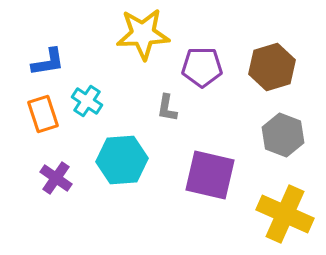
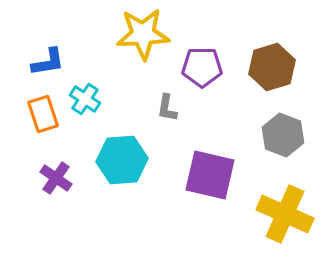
cyan cross: moved 2 px left, 2 px up
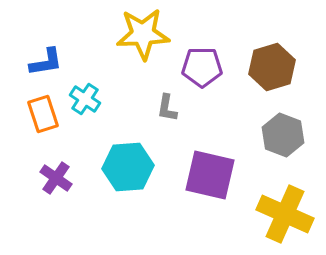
blue L-shape: moved 2 px left
cyan hexagon: moved 6 px right, 7 px down
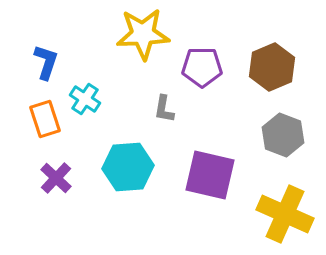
blue L-shape: rotated 63 degrees counterclockwise
brown hexagon: rotated 6 degrees counterclockwise
gray L-shape: moved 3 px left, 1 px down
orange rectangle: moved 2 px right, 5 px down
purple cross: rotated 8 degrees clockwise
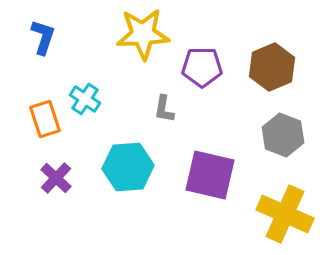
blue L-shape: moved 3 px left, 25 px up
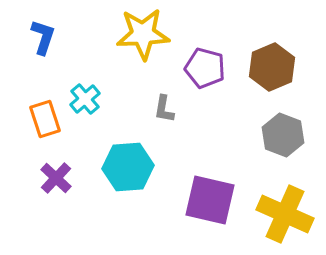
purple pentagon: moved 3 px right, 1 px down; rotated 15 degrees clockwise
cyan cross: rotated 16 degrees clockwise
purple square: moved 25 px down
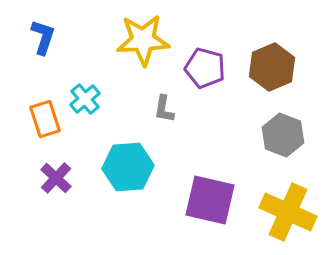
yellow star: moved 6 px down
yellow cross: moved 3 px right, 2 px up
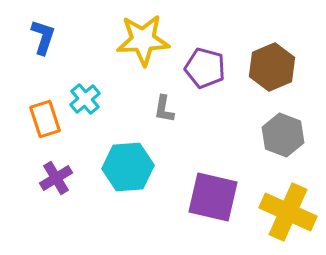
purple cross: rotated 16 degrees clockwise
purple square: moved 3 px right, 3 px up
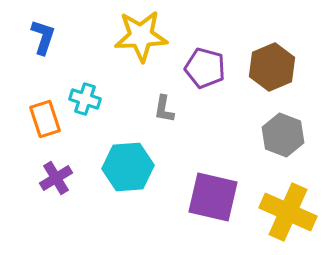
yellow star: moved 2 px left, 4 px up
cyan cross: rotated 32 degrees counterclockwise
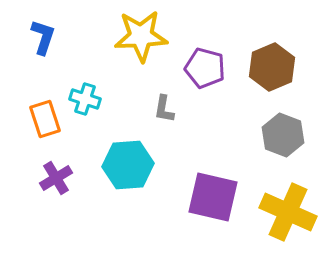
cyan hexagon: moved 2 px up
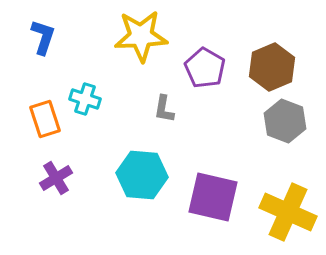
purple pentagon: rotated 15 degrees clockwise
gray hexagon: moved 2 px right, 14 px up
cyan hexagon: moved 14 px right, 10 px down; rotated 9 degrees clockwise
